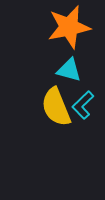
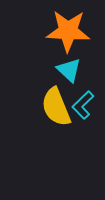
orange star: moved 1 px left, 4 px down; rotated 15 degrees clockwise
cyan triangle: rotated 28 degrees clockwise
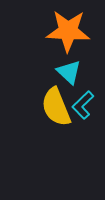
cyan triangle: moved 2 px down
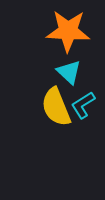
cyan L-shape: rotated 12 degrees clockwise
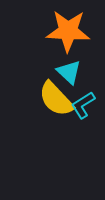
yellow semicircle: moved 8 px up; rotated 21 degrees counterclockwise
